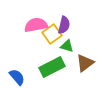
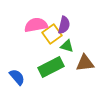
brown triangle: rotated 30 degrees clockwise
green rectangle: moved 1 px left
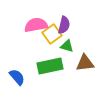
green rectangle: moved 1 px left, 1 px up; rotated 15 degrees clockwise
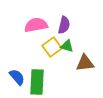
yellow square: moved 13 px down
green rectangle: moved 13 px left, 16 px down; rotated 75 degrees counterclockwise
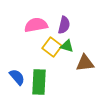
yellow square: rotated 18 degrees counterclockwise
green rectangle: moved 2 px right
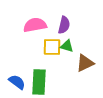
pink semicircle: moved 1 px left
yellow square: rotated 36 degrees counterclockwise
brown triangle: rotated 18 degrees counterclockwise
blue semicircle: moved 5 px down; rotated 12 degrees counterclockwise
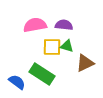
purple semicircle: rotated 96 degrees counterclockwise
green rectangle: moved 3 px right, 8 px up; rotated 60 degrees counterclockwise
